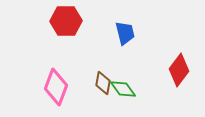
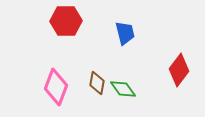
brown diamond: moved 6 px left
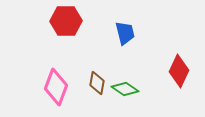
red diamond: moved 1 px down; rotated 12 degrees counterclockwise
green diamond: moved 2 px right; rotated 20 degrees counterclockwise
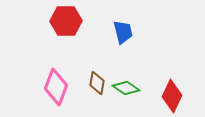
blue trapezoid: moved 2 px left, 1 px up
red diamond: moved 7 px left, 25 px down
green diamond: moved 1 px right, 1 px up
